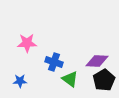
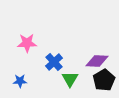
blue cross: rotated 30 degrees clockwise
green triangle: rotated 24 degrees clockwise
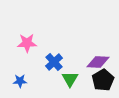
purple diamond: moved 1 px right, 1 px down
black pentagon: moved 1 px left
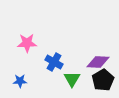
blue cross: rotated 18 degrees counterclockwise
green triangle: moved 2 px right
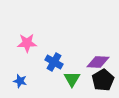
blue star: rotated 16 degrees clockwise
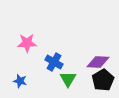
green triangle: moved 4 px left
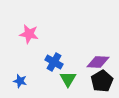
pink star: moved 2 px right, 9 px up; rotated 12 degrees clockwise
black pentagon: moved 1 px left, 1 px down
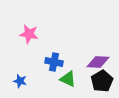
blue cross: rotated 18 degrees counterclockwise
green triangle: rotated 36 degrees counterclockwise
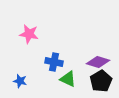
purple diamond: rotated 15 degrees clockwise
black pentagon: moved 1 px left
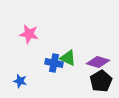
blue cross: moved 1 px down
green triangle: moved 21 px up
